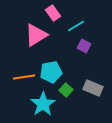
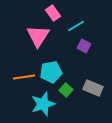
pink triangle: moved 2 px right, 1 px down; rotated 25 degrees counterclockwise
cyan star: rotated 15 degrees clockwise
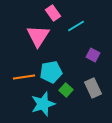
purple square: moved 9 px right, 9 px down
gray rectangle: rotated 42 degrees clockwise
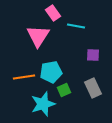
cyan line: rotated 42 degrees clockwise
purple square: rotated 24 degrees counterclockwise
green square: moved 2 px left; rotated 24 degrees clockwise
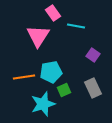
purple square: rotated 32 degrees clockwise
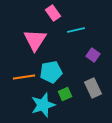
cyan line: moved 4 px down; rotated 24 degrees counterclockwise
pink triangle: moved 3 px left, 4 px down
green square: moved 1 px right, 4 px down
cyan star: moved 1 px down
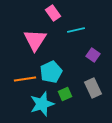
cyan pentagon: rotated 15 degrees counterclockwise
orange line: moved 1 px right, 2 px down
cyan star: moved 1 px left, 1 px up
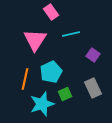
pink rectangle: moved 2 px left, 1 px up
cyan line: moved 5 px left, 4 px down
orange line: rotated 70 degrees counterclockwise
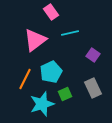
cyan line: moved 1 px left, 1 px up
pink triangle: rotated 20 degrees clockwise
orange line: rotated 15 degrees clockwise
